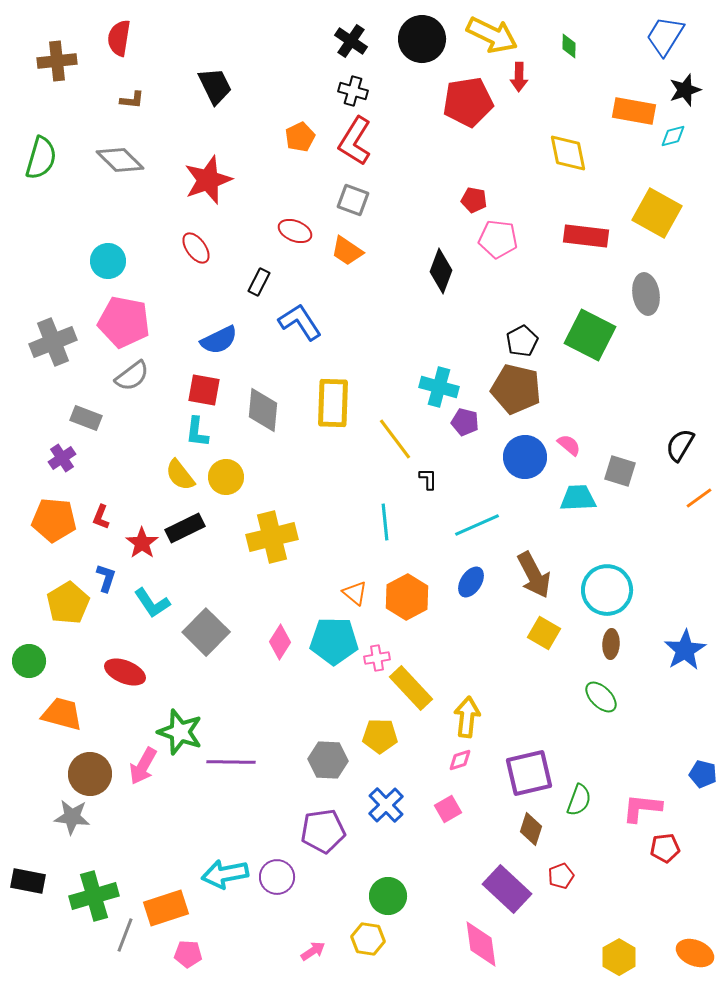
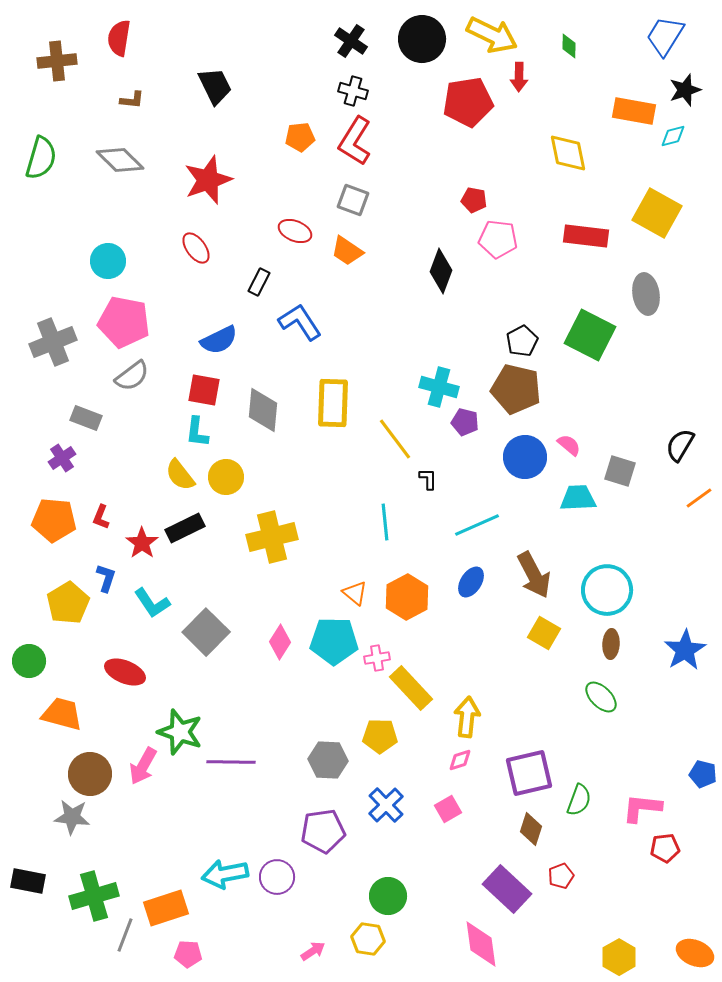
orange pentagon at (300, 137): rotated 20 degrees clockwise
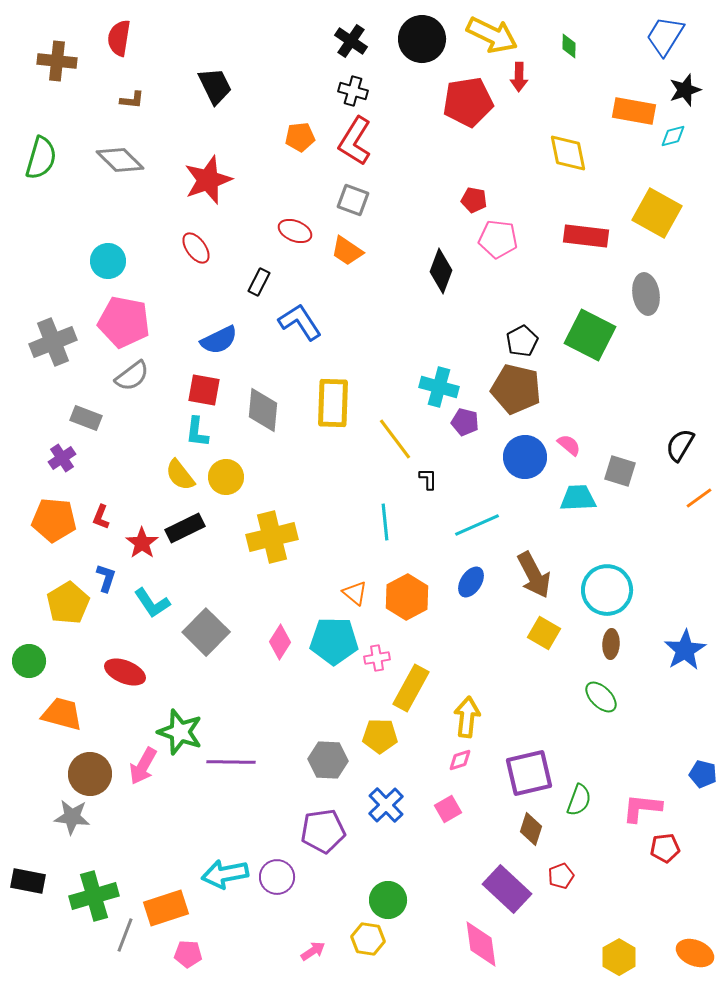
brown cross at (57, 61): rotated 12 degrees clockwise
yellow rectangle at (411, 688): rotated 72 degrees clockwise
green circle at (388, 896): moved 4 px down
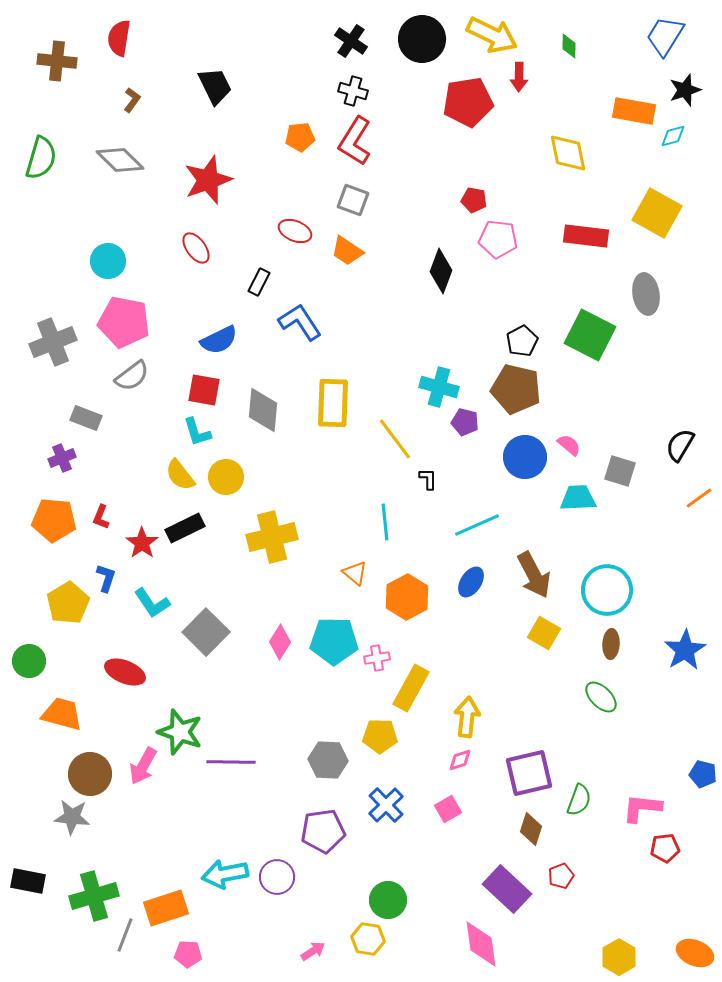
brown L-shape at (132, 100): rotated 60 degrees counterclockwise
cyan L-shape at (197, 432): rotated 24 degrees counterclockwise
purple cross at (62, 458): rotated 12 degrees clockwise
orange triangle at (355, 593): moved 20 px up
